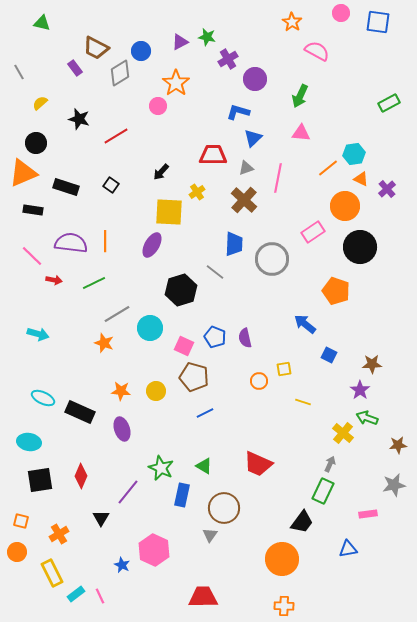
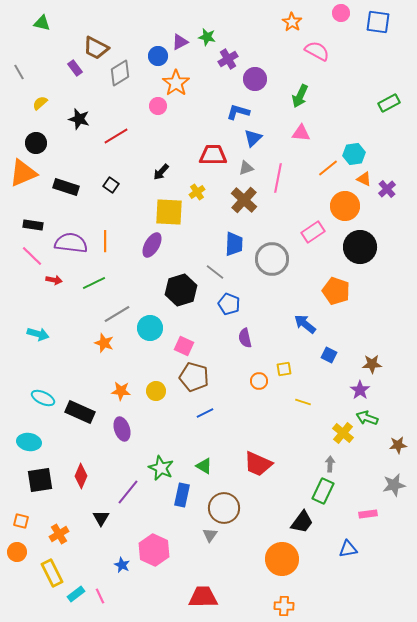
blue circle at (141, 51): moved 17 px right, 5 px down
orange triangle at (361, 179): moved 3 px right
black rectangle at (33, 210): moved 15 px down
blue pentagon at (215, 337): moved 14 px right, 33 px up
gray arrow at (330, 464): rotated 21 degrees counterclockwise
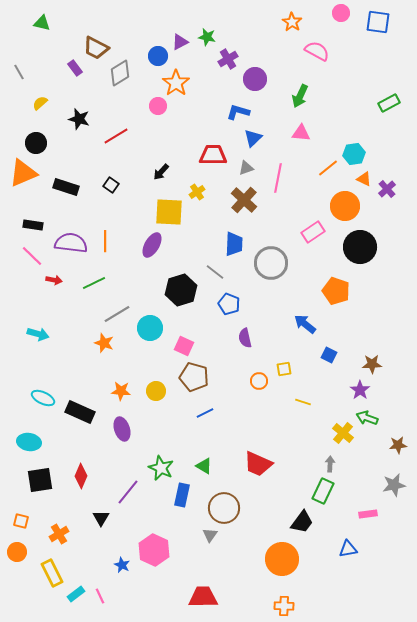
gray circle at (272, 259): moved 1 px left, 4 px down
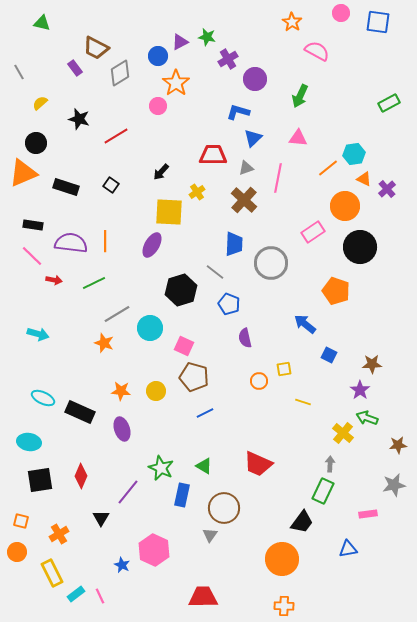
pink triangle at (301, 133): moved 3 px left, 5 px down
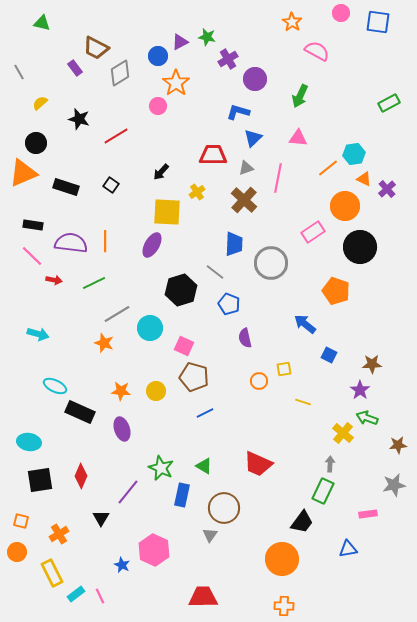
yellow square at (169, 212): moved 2 px left
cyan ellipse at (43, 398): moved 12 px right, 12 px up
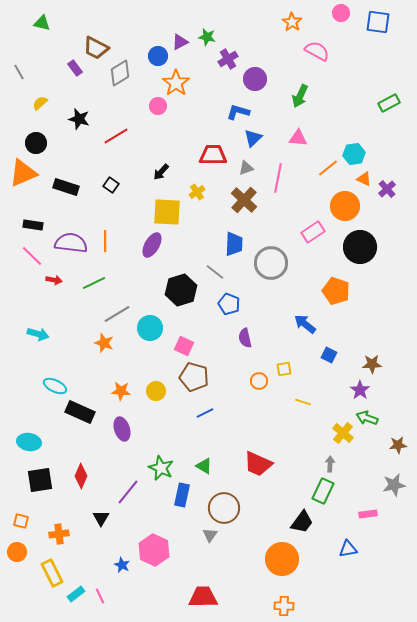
orange cross at (59, 534): rotated 24 degrees clockwise
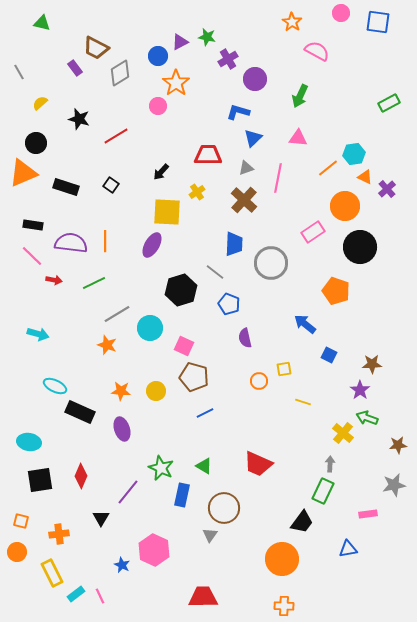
red trapezoid at (213, 155): moved 5 px left
orange triangle at (364, 179): moved 1 px right, 2 px up
orange star at (104, 343): moved 3 px right, 2 px down
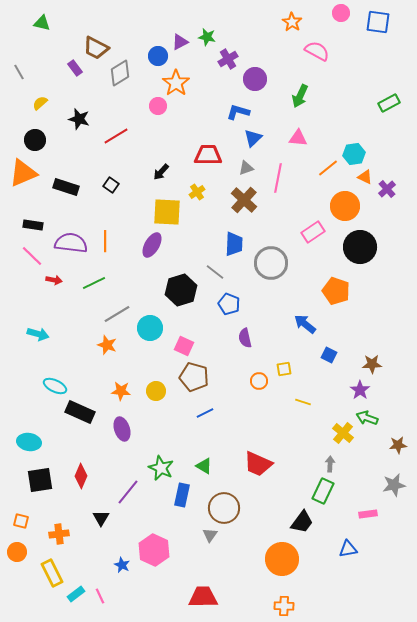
black circle at (36, 143): moved 1 px left, 3 px up
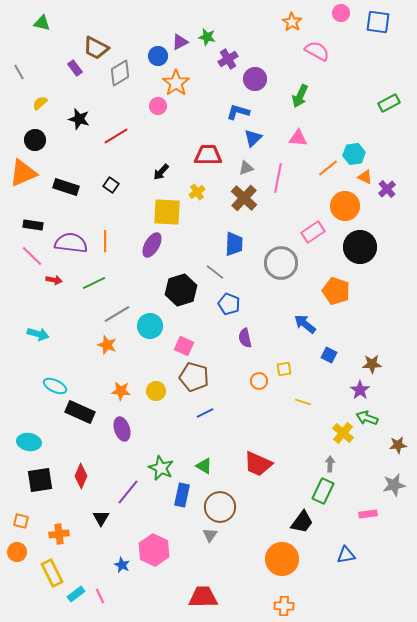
brown cross at (244, 200): moved 2 px up
gray circle at (271, 263): moved 10 px right
cyan circle at (150, 328): moved 2 px up
brown circle at (224, 508): moved 4 px left, 1 px up
blue triangle at (348, 549): moved 2 px left, 6 px down
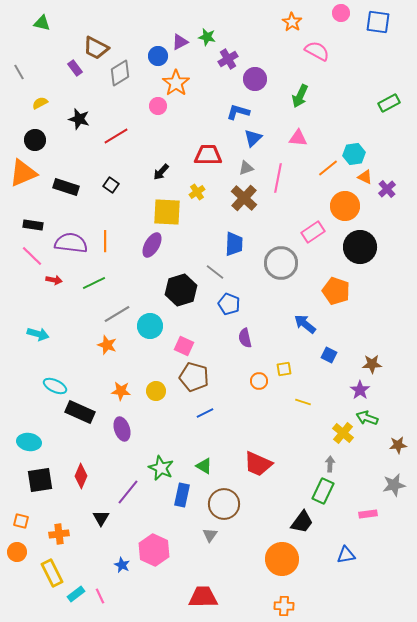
yellow semicircle at (40, 103): rotated 14 degrees clockwise
brown circle at (220, 507): moved 4 px right, 3 px up
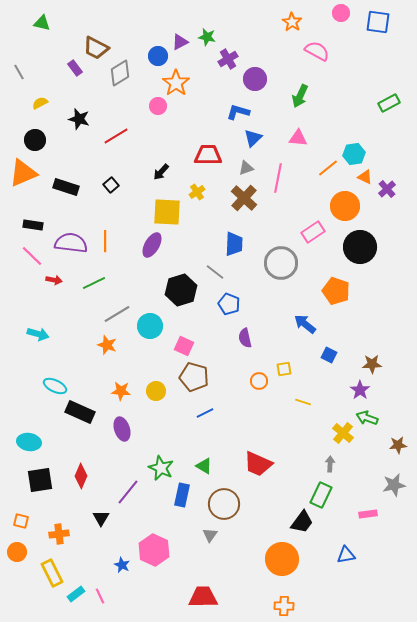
black square at (111, 185): rotated 14 degrees clockwise
green rectangle at (323, 491): moved 2 px left, 4 px down
